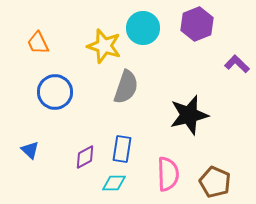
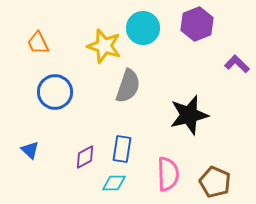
gray semicircle: moved 2 px right, 1 px up
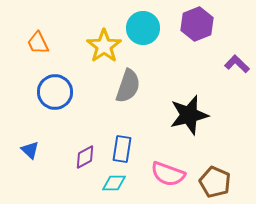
yellow star: rotated 20 degrees clockwise
pink semicircle: rotated 112 degrees clockwise
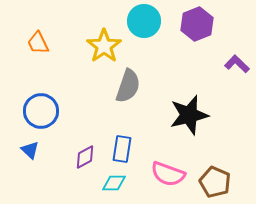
cyan circle: moved 1 px right, 7 px up
blue circle: moved 14 px left, 19 px down
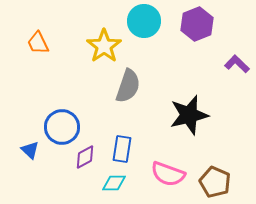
blue circle: moved 21 px right, 16 px down
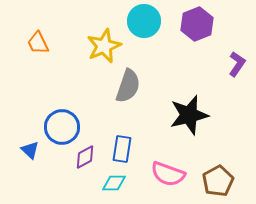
yellow star: rotated 12 degrees clockwise
purple L-shape: rotated 80 degrees clockwise
brown pentagon: moved 3 px right, 1 px up; rotated 20 degrees clockwise
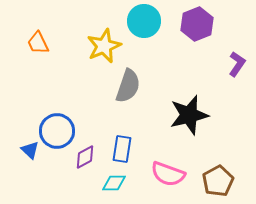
blue circle: moved 5 px left, 4 px down
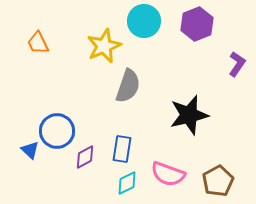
cyan diamond: moved 13 px right; rotated 25 degrees counterclockwise
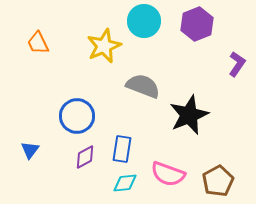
gray semicircle: moved 15 px right; rotated 88 degrees counterclockwise
black star: rotated 9 degrees counterclockwise
blue circle: moved 20 px right, 15 px up
blue triangle: rotated 24 degrees clockwise
cyan diamond: moved 2 px left; rotated 20 degrees clockwise
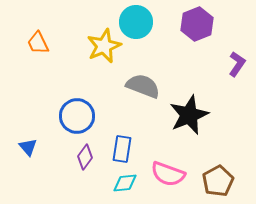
cyan circle: moved 8 px left, 1 px down
blue triangle: moved 2 px left, 3 px up; rotated 18 degrees counterclockwise
purple diamond: rotated 25 degrees counterclockwise
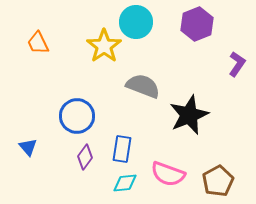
yellow star: rotated 12 degrees counterclockwise
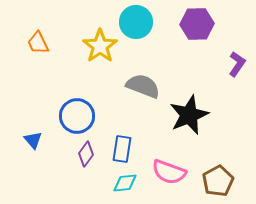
purple hexagon: rotated 20 degrees clockwise
yellow star: moved 4 px left
blue triangle: moved 5 px right, 7 px up
purple diamond: moved 1 px right, 3 px up
pink semicircle: moved 1 px right, 2 px up
